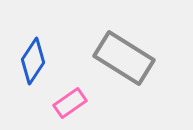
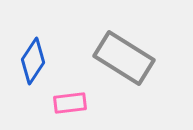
pink rectangle: rotated 28 degrees clockwise
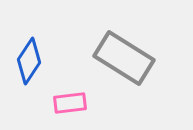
blue diamond: moved 4 px left
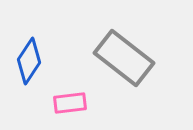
gray rectangle: rotated 6 degrees clockwise
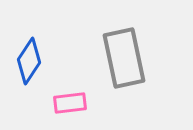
gray rectangle: rotated 40 degrees clockwise
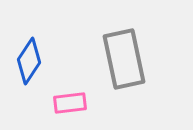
gray rectangle: moved 1 px down
